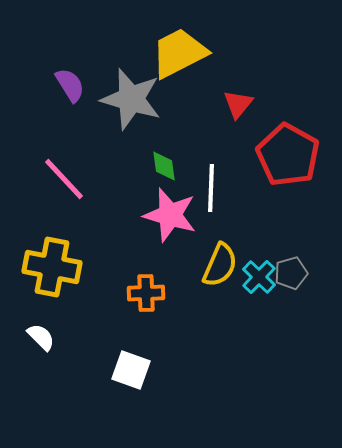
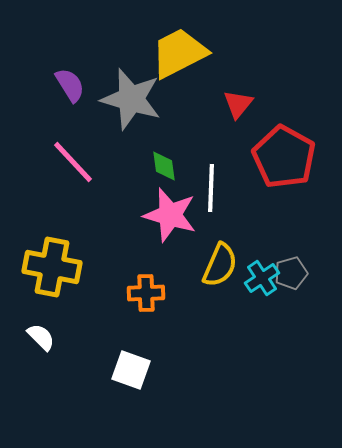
red pentagon: moved 4 px left, 2 px down
pink line: moved 9 px right, 17 px up
cyan cross: moved 3 px right, 1 px down; rotated 12 degrees clockwise
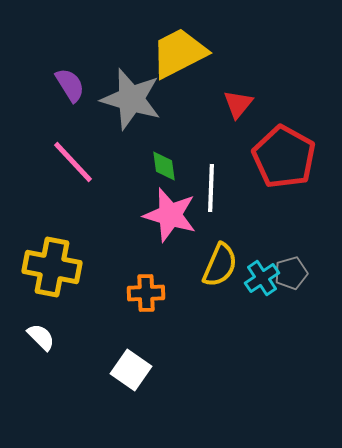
white square: rotated 15 degrees clockwise
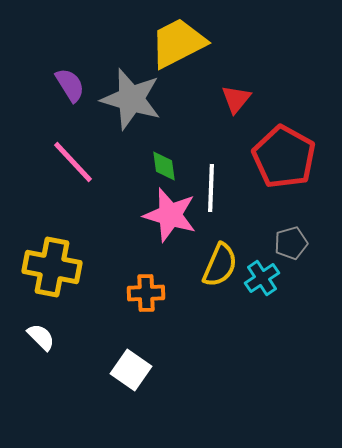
yellow trapezoid: moved 1 px left, 10 px up
red triangle: moved 2 px left, 5 px up
gray pentagon: moved 30 px up
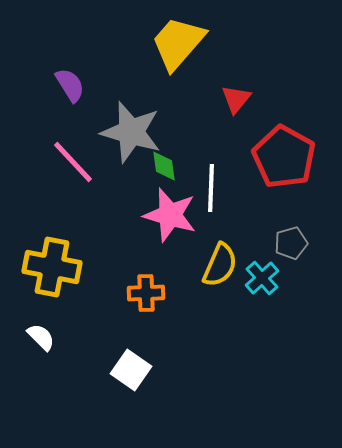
yellow trapezoid: rotated 22 degrees counterclockwise
gray star: moved 33 px down
cyan cross: rotated 8 degrees counterclockwise
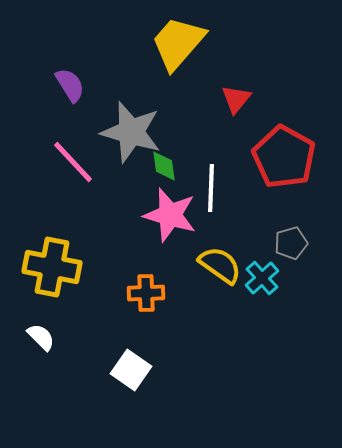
yellow semicircle: rotated 78 degrees counterclockwise
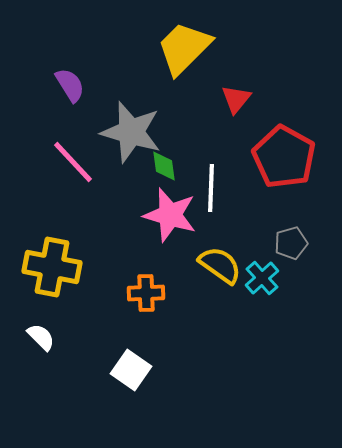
yellow trapezoid: moved 6 px right, 5 px down; rotated 4 degrees clockwise
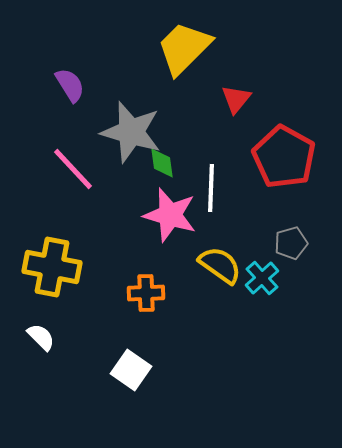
pink line: moved 7 px down
green diamond: moved 2 px left, 3 px up
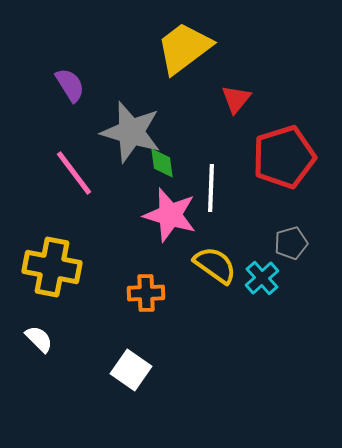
yellow trapezoid: rotated 8 degrees clockwise
red pentagon: rotated 26 degrees clockwise
pink line: moved 1 px right, 4 px down; rotated 6 degrees clockwise
yellow semicircle: moved 5 px left
white semicircle: moved 2 px left, 2 px down
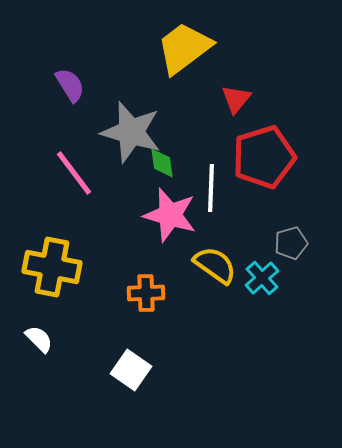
red pentagon: moved 20 px left
